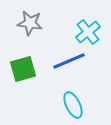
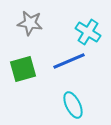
cyan cross: rotated 20 degrees counterclockwise
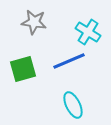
gray star: moved 4 px right, 1 px up
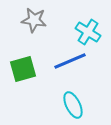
gray star: moved 2 px up
blue line: moved 1 px right
